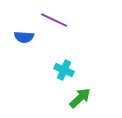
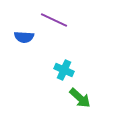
green arrow: rotated 85 degrees clockwise
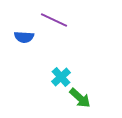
cyan cross: moved 3 px left, 7 px down; rotated 24 degrees clockwise
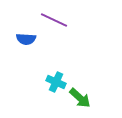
blue semicircle: moved 2 px right, 2 px down
cyan cross: moved 5 px left, 5 px down; rotated 24 degrees counterclockwise
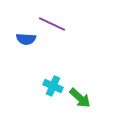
purple line: moved 2 px left, 4 px down
cyan cross: moved 3 px left, 4 px down
